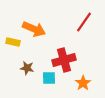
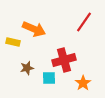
brown star: rotated 24 degrees counterclockwise
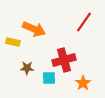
brown star: rotated 16 degrees clockwise
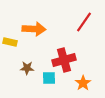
orange arrow: rotated 20 degrees counterclockwise
yellow rectangle: moved 3 px left
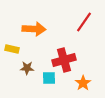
yellow rectangle: moved 2 px right, 7 px down
